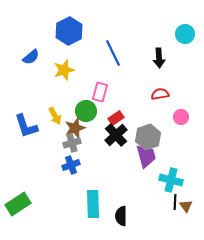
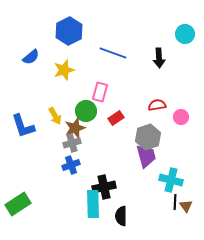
blue line: rotated 44 degrees counterclockwise
red semicircle: moved 3 px left, 11 px down
blue L-shape: moved 3 px left
black cross: moved 12 px left, 52 px down; rotated 30 degrees clockwise
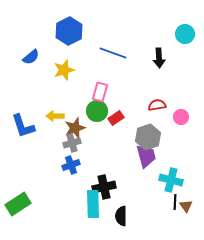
green circle: moved 11 px right
yellow arrow: rotated 120 degrees clockwise
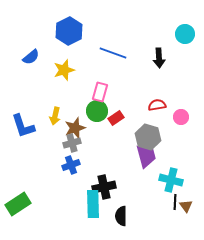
yellow arrow: rotated 78 degrees counterclockwise
gray hexagon: rotated 25 degrees counterclockwise
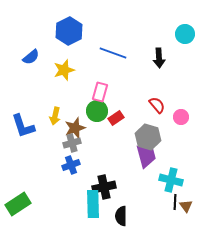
red semicircle: rotated 60 degrees clockwise
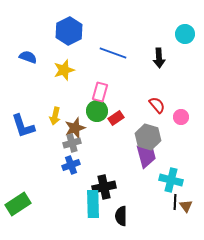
blue semicircle: moved 3 px left; rotated 120 degrees counterclockwise
